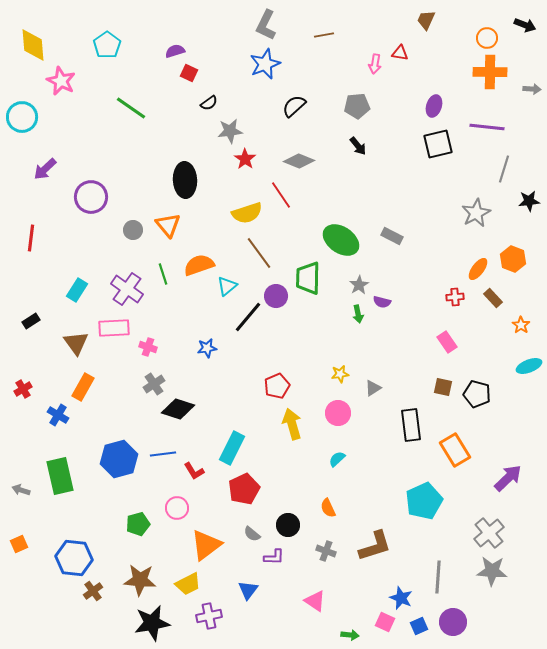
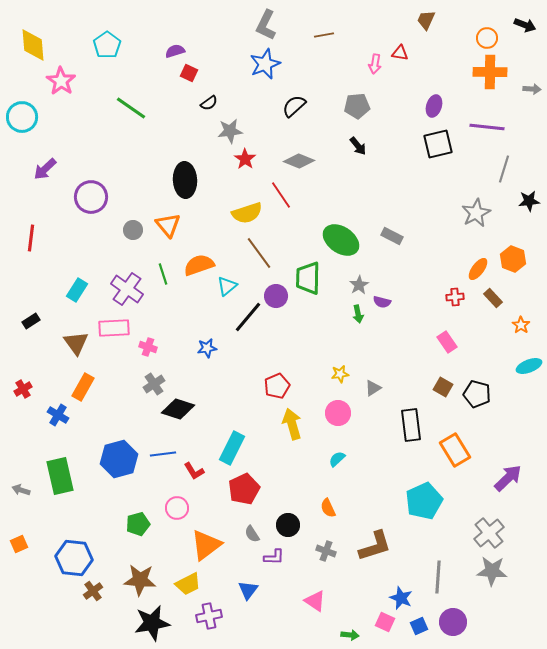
pink star at (61, 81): rotated 8 degrees clockwise
brown square at (443, 387): rotated 18 degrees clockwise
gray semicircle at (252, 534): rotated 18 degrees clockwise
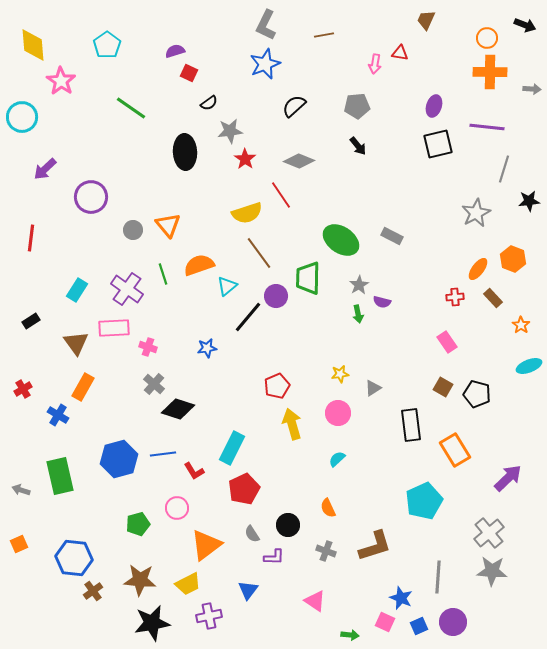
black ellipse at (185, 180): moved 28 px up
gray cross at (154, 384): rotated 15 degrees counterclockwise
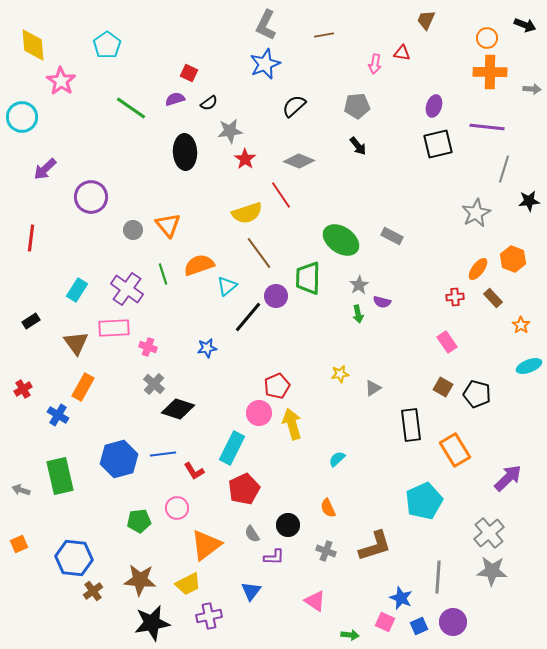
purple semicircle at (175, 51): moved 48 px down
red triangle at (400, 53): moved 2 px right
pink circle at (338, 413): moved 79 px left
green pentagon at (138, 524): moved 1 px right, 3 px up; rotated 10 degrees clockwise
blue triangle at (248, 590): moved 3 px right, 1 px down
